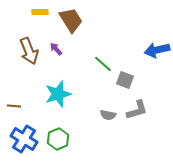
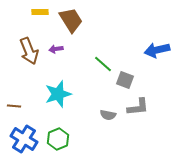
purple arrow: rotated 56 degrees counterclockwise
gray L-shape: moved 1 px right, 3 px up; rotated 10 degrees clockwise
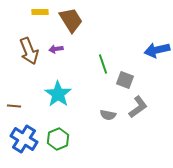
green line: rotated 30 degrees clockwise
cyan star: rotated 20 degrees counterclockwise
gray L-shape: rotated 30 degrees counterclockwise
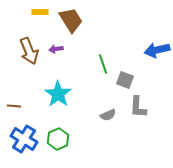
gray L-shape: rotated 130 degrees clockwise
gray semicircle: rotated 35 degrees counterclockwise
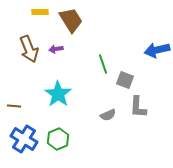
brown arrow: moved 2 px up
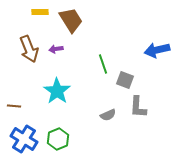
cyan star: moved 1 px left, 3 px up
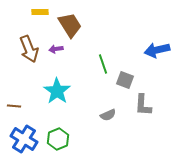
brown trapezoid: moved 1 px left, 5 px down
gray L-shape: moved 5 px right, 2 px up
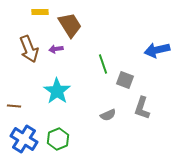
gray L-shape: moved 1 px left, 3 px down; rotated 15 degrees clockwise
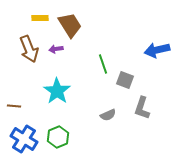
yellow rectangle: moved 6 px down
green hexagon: moved 2 px up
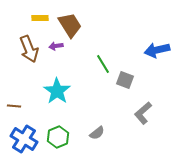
purple arrow: moved 3 px up
green line: rotated 12 degrees counterclockwise
gray L-shape: moved 1 px right, 5 px down; rotated 30 degrees clockwise
gray semicircle: moved 11 px left, 18 px down; rotated 14 degrees counterclockwise
